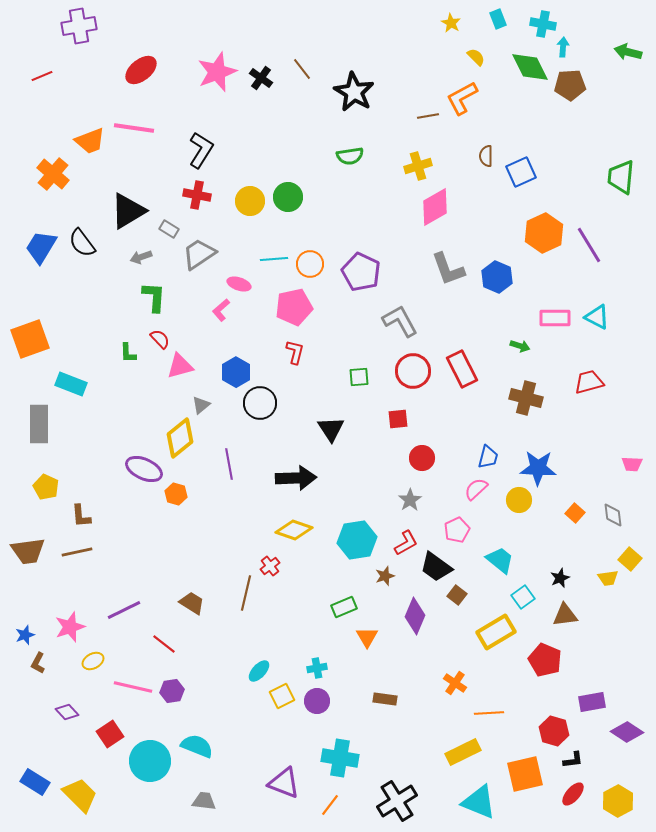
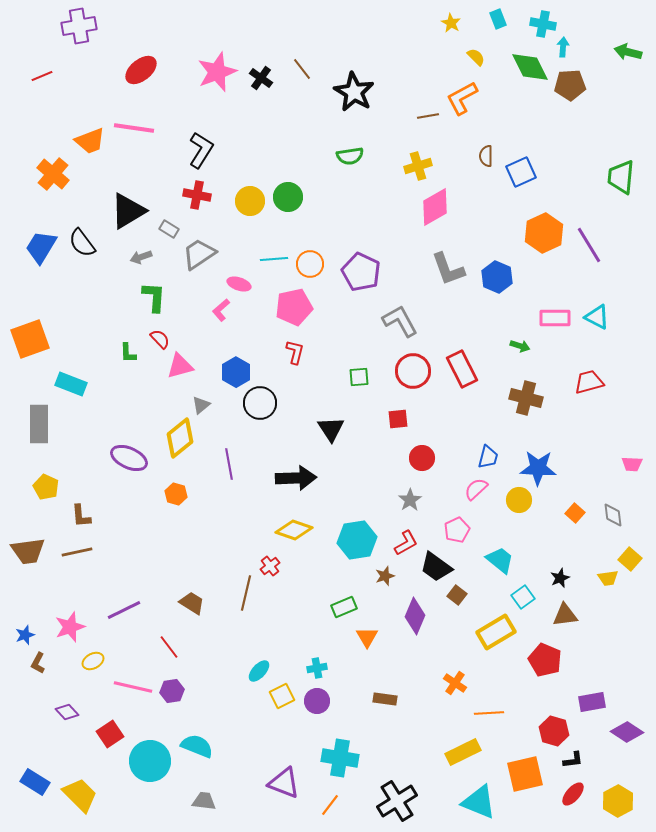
purple ellipse at (144, 469): moved 15 px left, 11 px up
red line at (164, 644): moved 5 px right, 3 px down; rotated 15 degrees clockwise
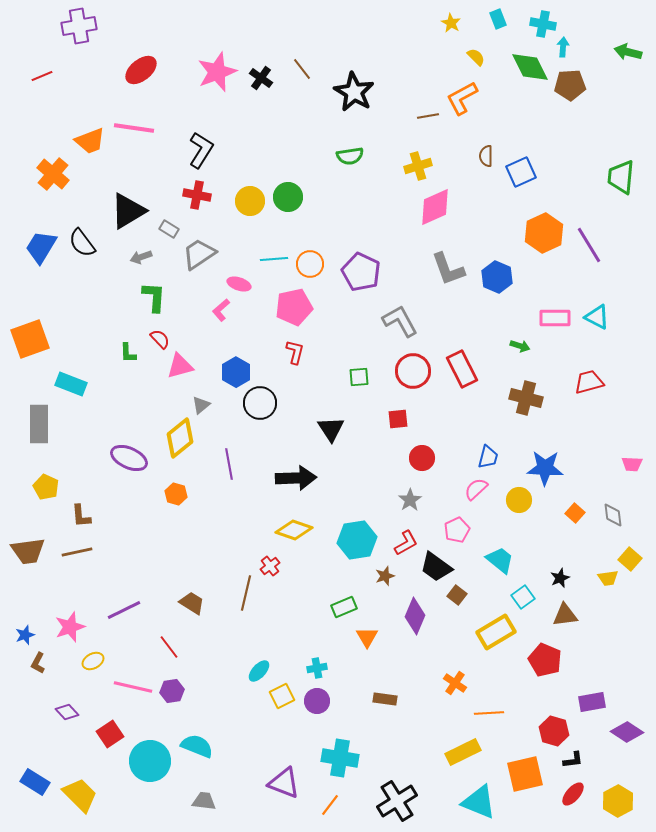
pink diamond at (435, 207): rotated 6 degrees clockwise
blue star at (538, 468): moved 7 px right
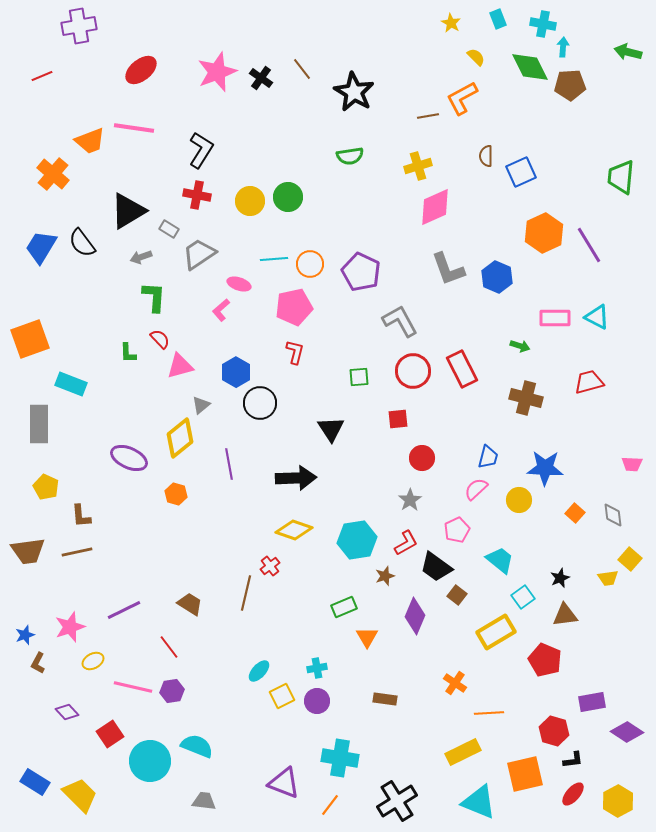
brown trapezoid at (192, 603): moved 2 px left, 1 px down
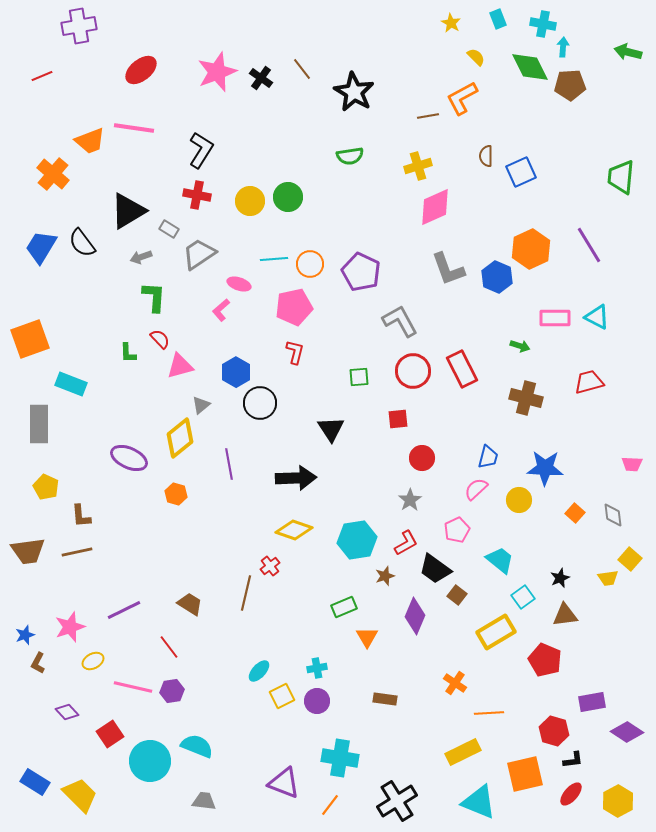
orange hexagon at (544, 233): moved 13 px left, 16 px down
black trapezoid at (436, 567): moved 1 px left, 2 px down
red ellipse at (573, 794): moved 2 px left
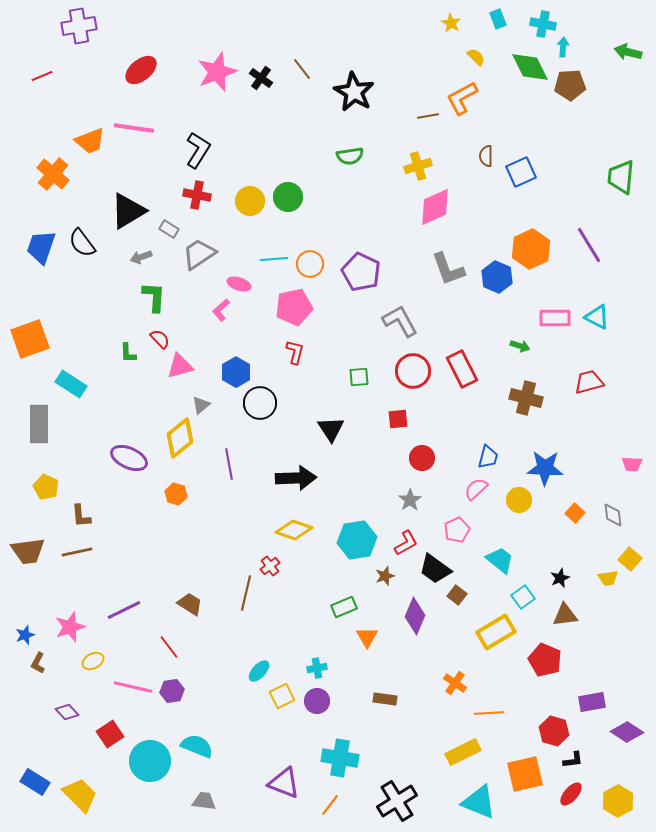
black L-shape at (201, 150): moved 3 px left
blue trapezoid at (41, 247): rotated 12 degrees counterclockwise
cyan rectangle at (71, 384): rotated 12 degrees clockwise
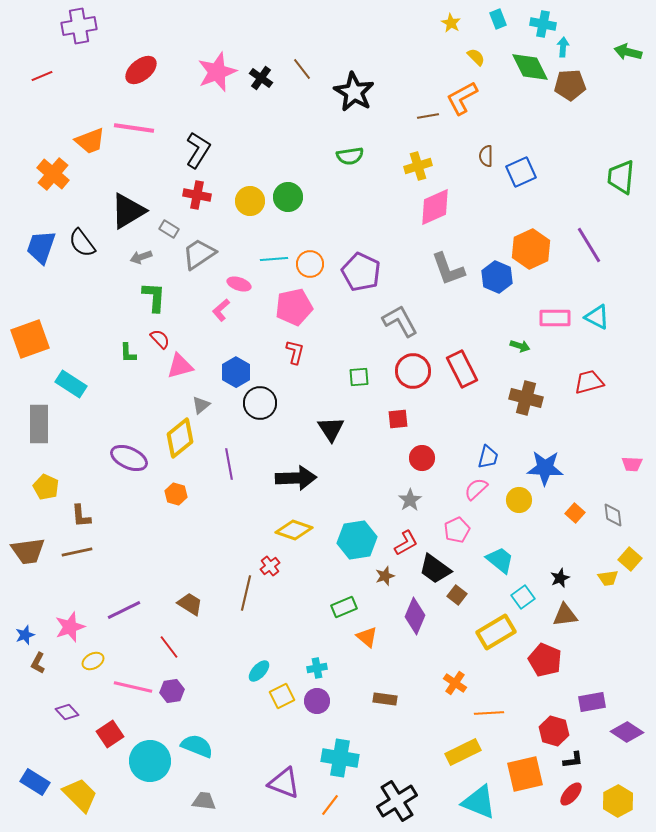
orange triangle at (367, 637): rotated 20 degrees counterclockwise
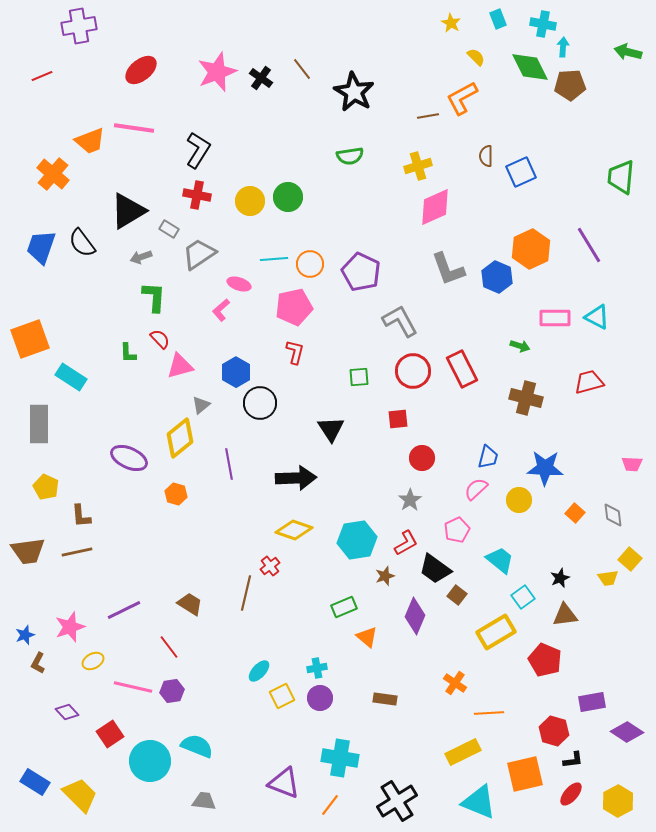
cyan rectangle at (71, 384): moved 7 px up
purple circle at (317, 701): moved 3 px right, 3 px up
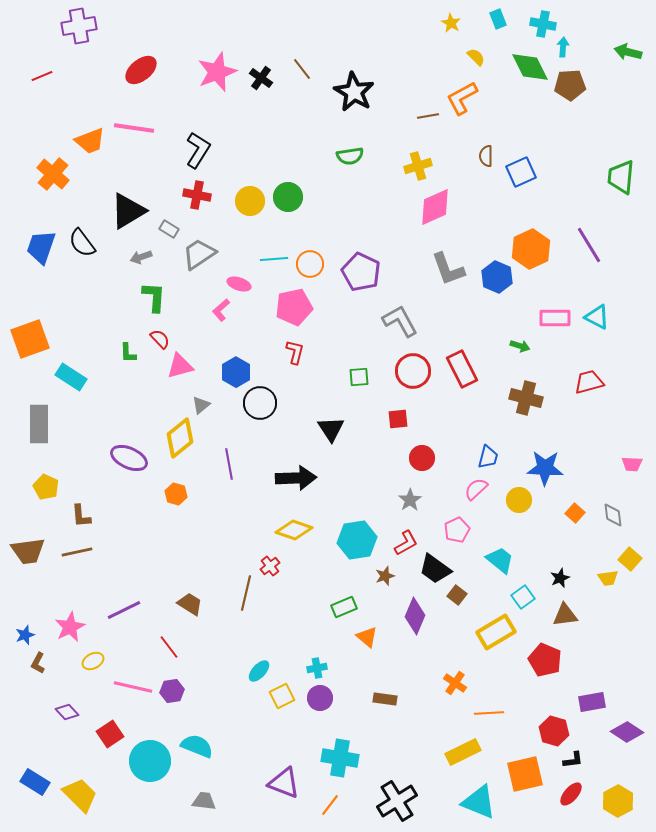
pink star at (70, 627): rotated 8 degrees counterclockwise
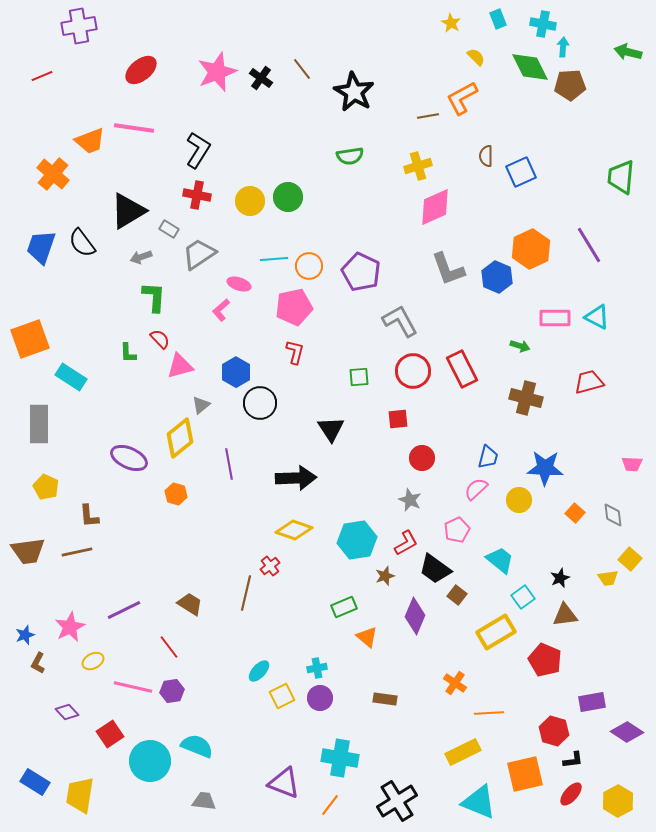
orange circle at (310, 264): moved 1 px left, 2 px down
gray star at (410, 500): rotated 15 degrees counterclockwise
brown L-shape at (81, 516): moved 8 px right
yellow trapezoid at (80, 795): rotated 126 degrees counterclockwise
